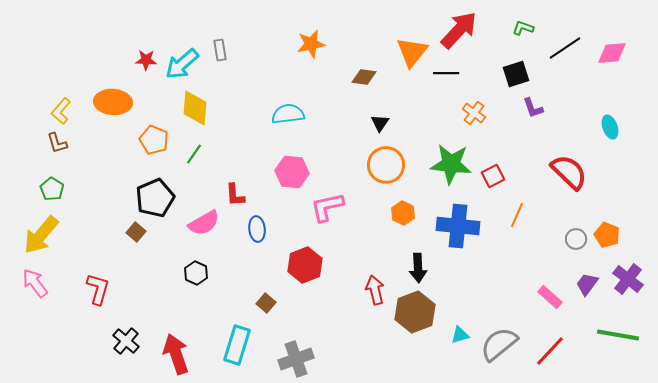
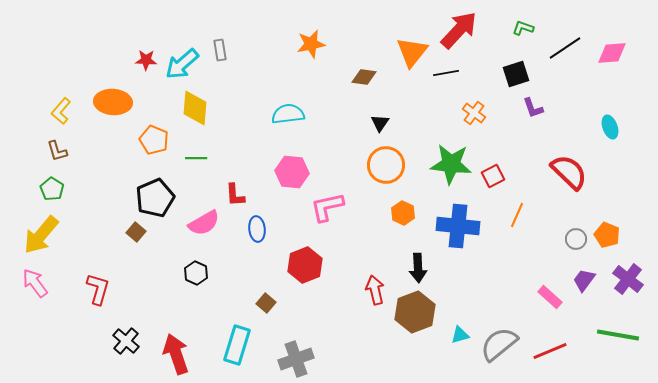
black line at (446, 73): rotated 10 degrees counterclockwise
brown L-shape at (57, 143): moved 8 px down
green line at (194, 154): moved 2 px right, 4 px down; rotated 55 degrees clockwise
purple trapezoid at (587, 284): moved 3 px left, 4 px up
red line at (550, 351): rotated 24 degrees clockwise
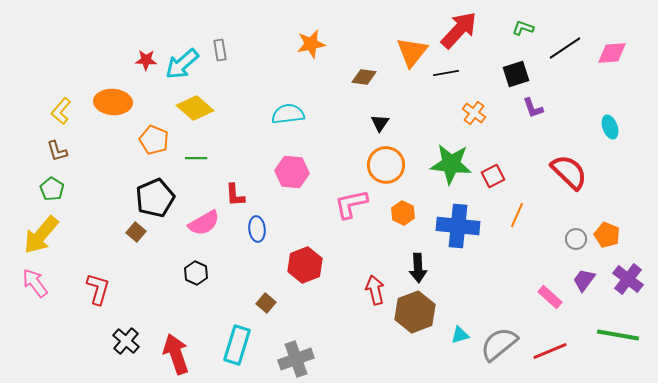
yellow diamond at (195, 108): rotated 54 degrees counterclockwise
pink L-shape at (327, 207): moved 24 px right, 3 px up
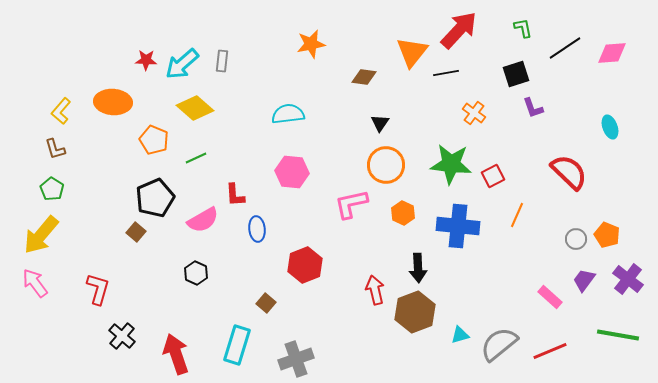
green L-shape at (523, 28): rotated 60 degrees clockwise
gray rectangle at (220, 50): moved 2 px right, 11 px down; rotated 15 degrees clockwise
brown L-shape at (57, 151): moved 2 px left, 2 px up
green line at (196, 158): rotated 25 degrees counterclockwise
pink semicircle at (204, 223): moved 1 px left, 3 px up
black cross at (126, 341): moved 4 px left, 5 px up
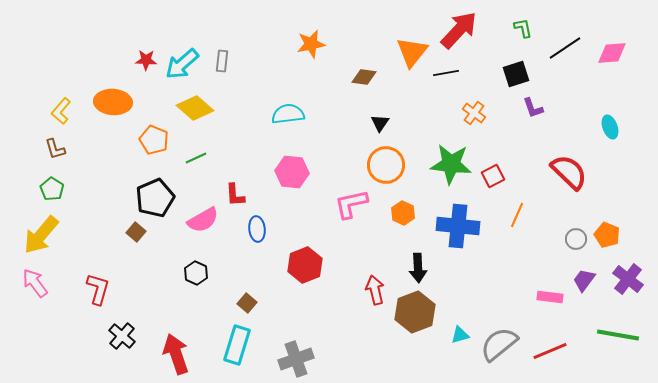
pink rectangle at (550, 297): rotated 35 degrees counterclockwise
brown square at (266, 303): moved 19 px left
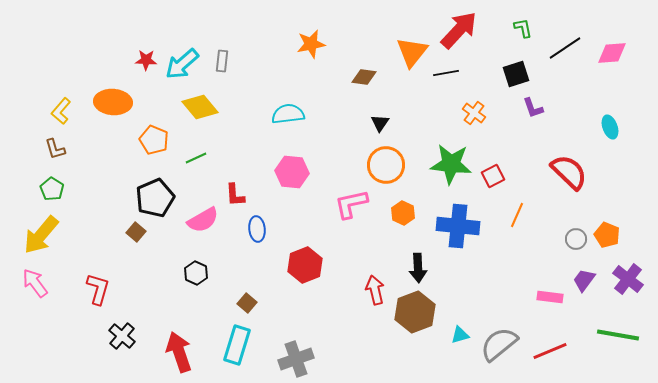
yellow diamond at (195, 108): moved 5 px right, 1 px up; rotated 9 degrees clockwise
red arrow at (176, 354): moved 3 px right, 2 px up
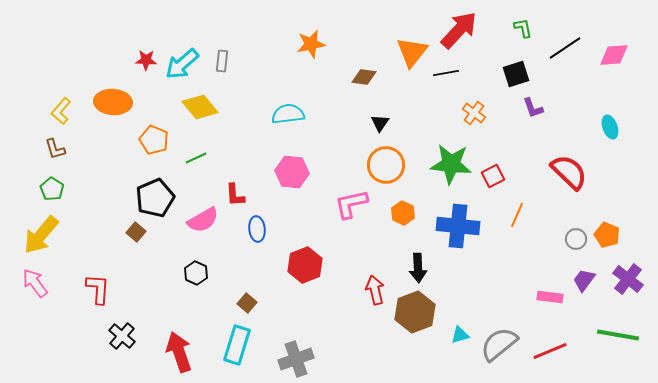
pink diamond at (612, 53): moved 2 px right, 2 px down
red L-shape at (98, 289): rotated 12 degrees counterclockwise
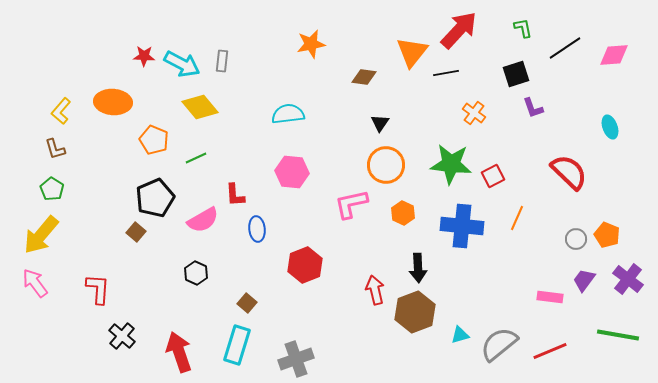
red star at (146, 60): moved 2 px left, 4 px up
cyan arrow at (182, 64): rotated 111 degrees counterclockwise
orange line at (517, 215): moved 3 px down
blue cross at (458, 226): moved 4 px right
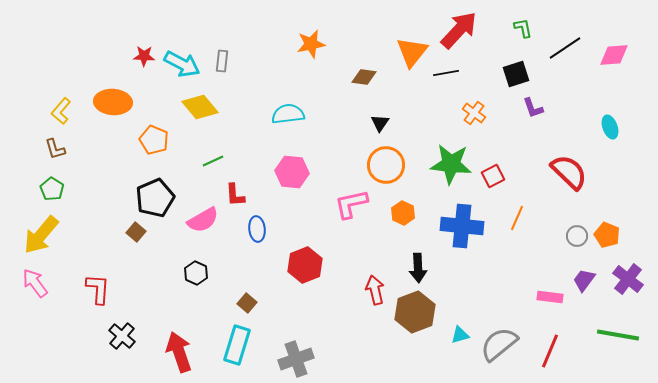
green line at (196, 158): moved 17 px right, 3 px down
gray circle at (576, 239): moved 1 px right, 3 px up
red line at (550, 351): rotated 44 degrees counterclockwise
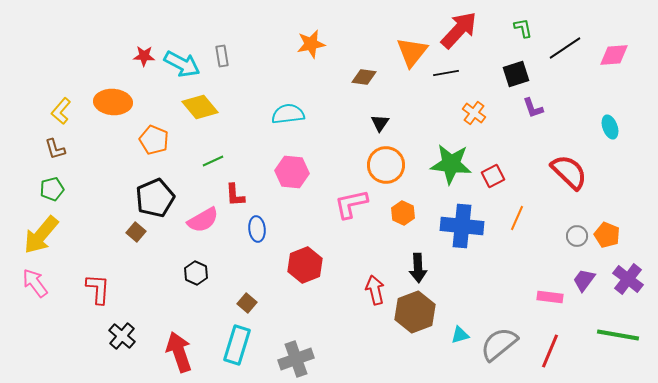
gray rectangle at (222, 61): moved 5 px up; rotated 15 degrees counterclockwise
green pentagon at (52, 189): rotated 25 degrees clockwise
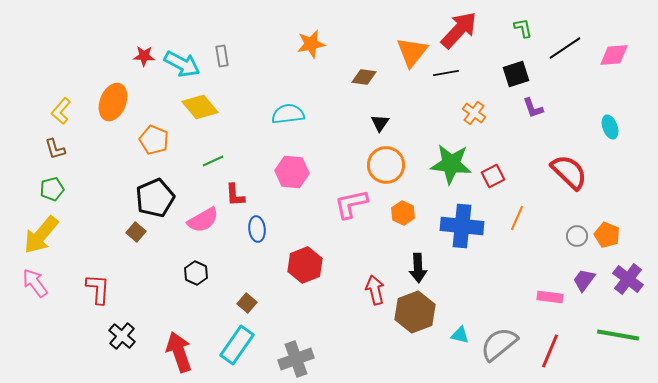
orange ellipse at (113, 102): rotated 72 degrees counterclockwise
cyan triangle at (460, 335): rotated 30 degrees clockwise
cyan rectangle at (237, 345): rotated 18 degrees clockwise
